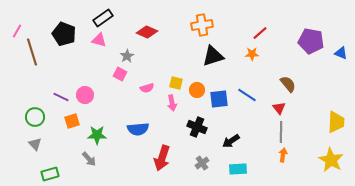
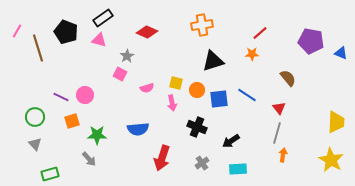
black pentagon: moved 2 px right, 2 px up
brown line: moved 6 px right, 4 px up
black triangle: moved 5 px down
brown semicircle: moved 6 px up
gray line: moved 4 px left, 1 px down; rotated 15 degrees clockwise
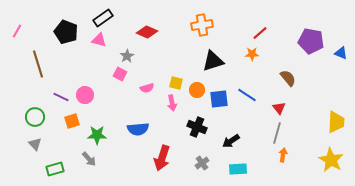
brown line: moved 16 px down
green rectangle: moved 5 px right, 5 px up
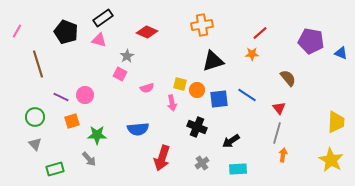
yellow square: moved 4 px right, 1 px down
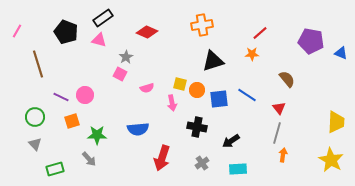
gray star: moved 1 px left, 1 px down
brown semicircle: moved 1 px left, 1 px down
black cross: rotated 12 degrees counterclockwise
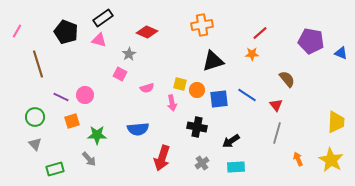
gray star: moved 3 px right, 3 px up
red triangle: moved 3 px left, 3 px up
orange arrow: moved 15 px right, 4 px down; rotated 32 degrees counterclockwise
cyan rectangle: moved 2 px left, 2 px up
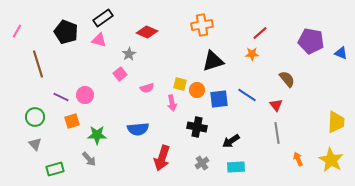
pink square: rotated 24 degrees clockwise
gray line: rotated 25 degrees counterclockwise
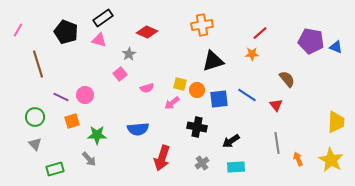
pink line: moved 1 px right, 1 px up
blue triangle: moved 5 px left, 6 px up
pink arrow: rotated 63 degrees clockwise
gray line: moved 10 px down
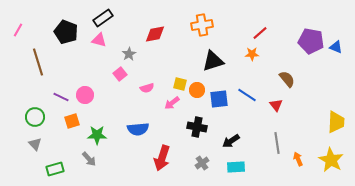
red diamond: moved 8 px right, 2 px down; rotated 35 degrees counterclockwise
brown line: moved 2 px up
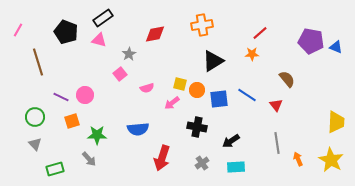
black triangle: rotated 15 degrees counterclockwise
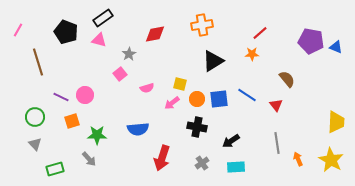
orange circle: moved 9 px down
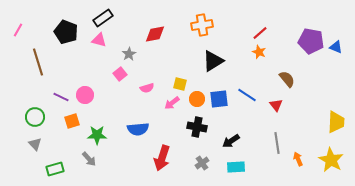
orange star: moved 7 px right, 2 px up; rotated 24 degrees clockwise
